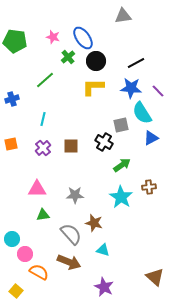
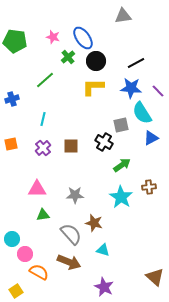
yellow square: rotated 16 degrees clockwise
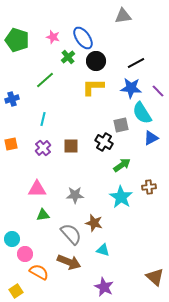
green pentagon: moved 2 px right, 1 px up; rotated 10 degrees clockwise
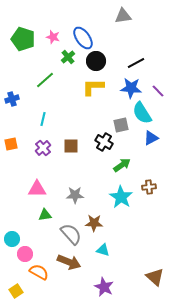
green pentagon: moved 6 px right, 1 px up
green triangle: moved 2 px right
brown star: rotated 12 degrees counterclockwise
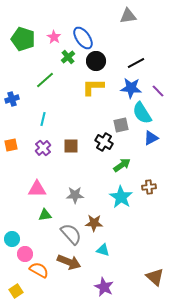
gray triangle: moved 5 px right
pink star: moved 1 px right; rotated 16 degrees clockwise
orange square: moved 1 px down
orange semicircle: moved 2 px up
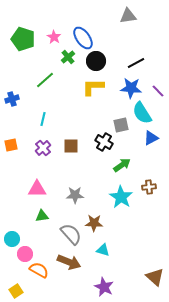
green triangle: moved 3 px left, 1 px down
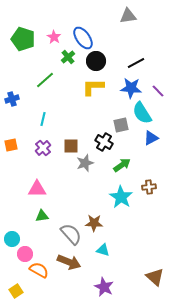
gray star: moved 10 px right, 32 px up; rotated 18 degrees counterclockwise
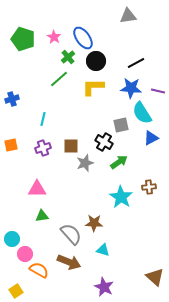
green line: moved 14 px right, 1 px up
purple line: rotated 32 degrees counterclockwise
purple cross: rotated 21 degrees clockwise
green arrow: moved 3 px left, 3 px up
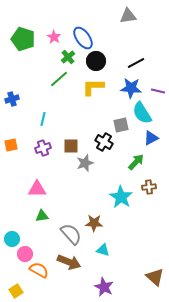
green arrow: moved 17 px right; rotated 12 degrees counterclockwise
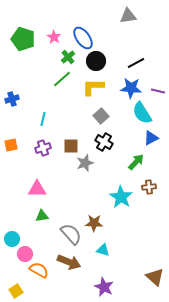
green line: moved 3 px right
gray square: moved 20 px left, 9 px up; rotated 28 degrees counterclockwise
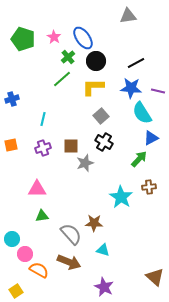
green arrow: moved 3 px right, 3 px up
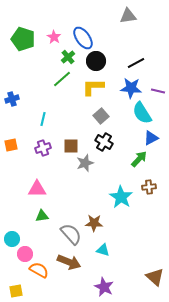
yellow square: rotated 24 degrees clockwise
